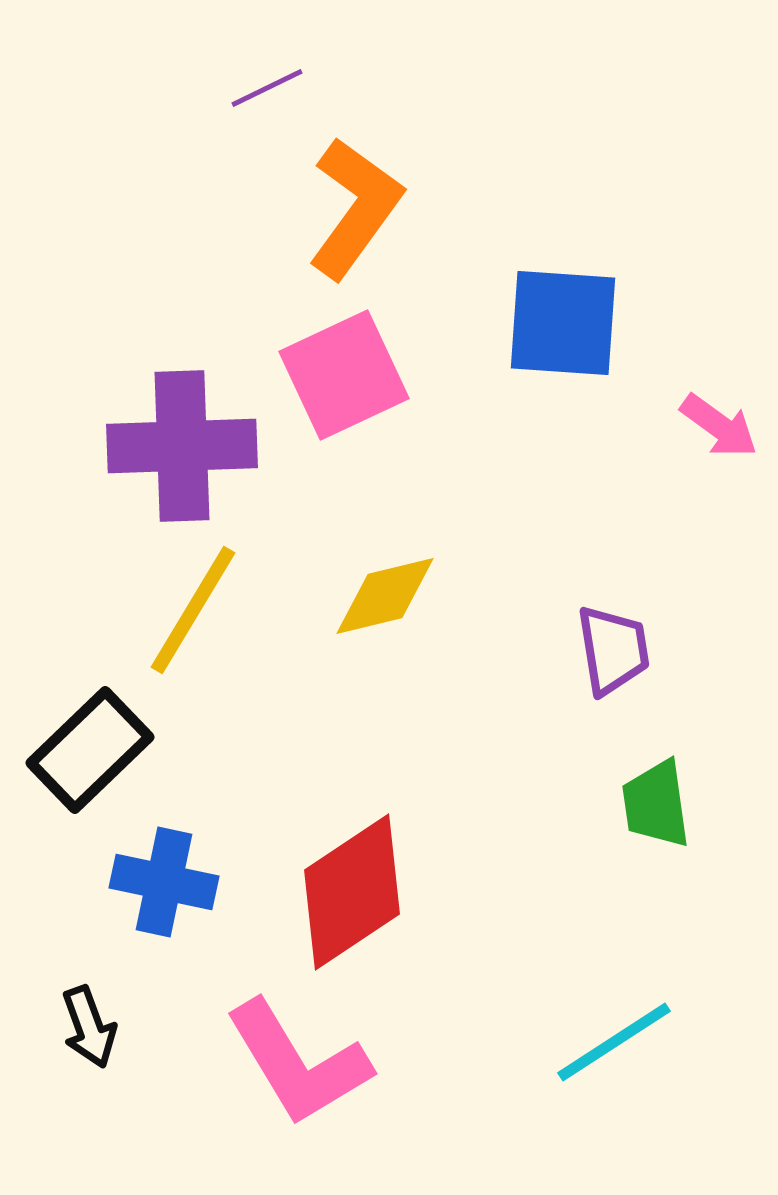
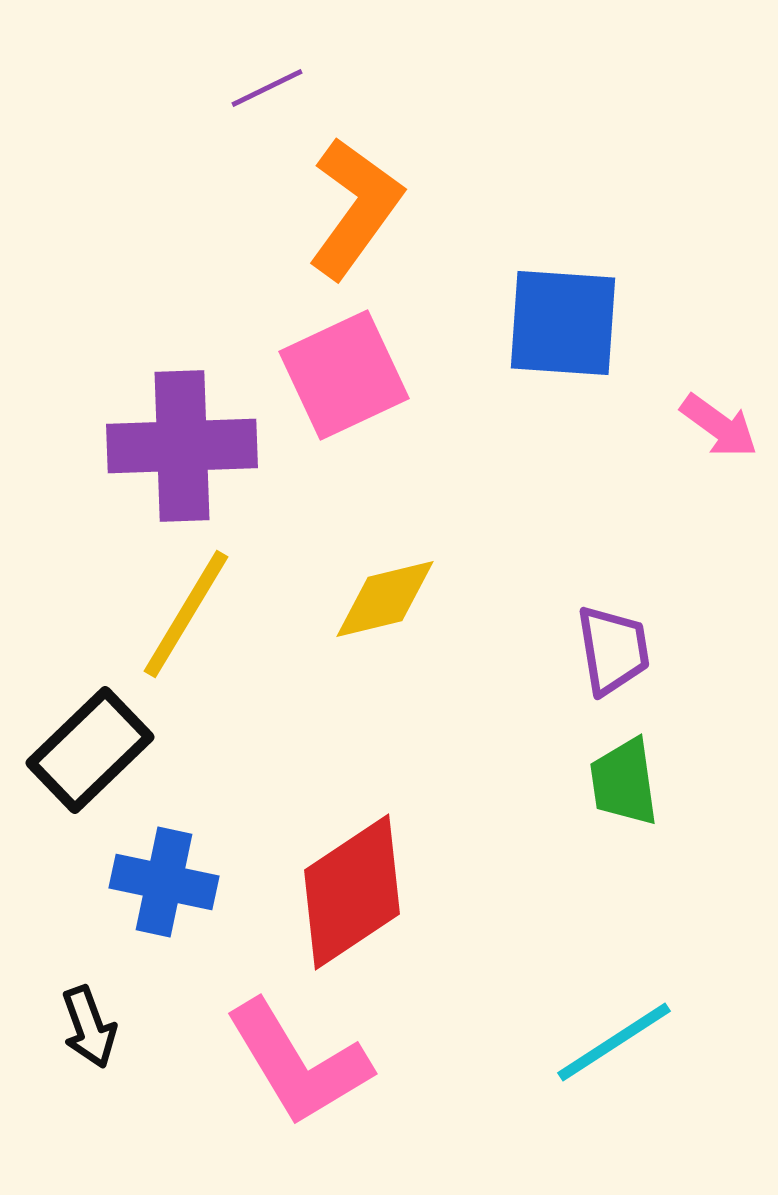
yellow diamond: moved 3 px down
yellow line: moved 7 px left, 4 px down
green trapezoid: moved 32 px left, 22 px up
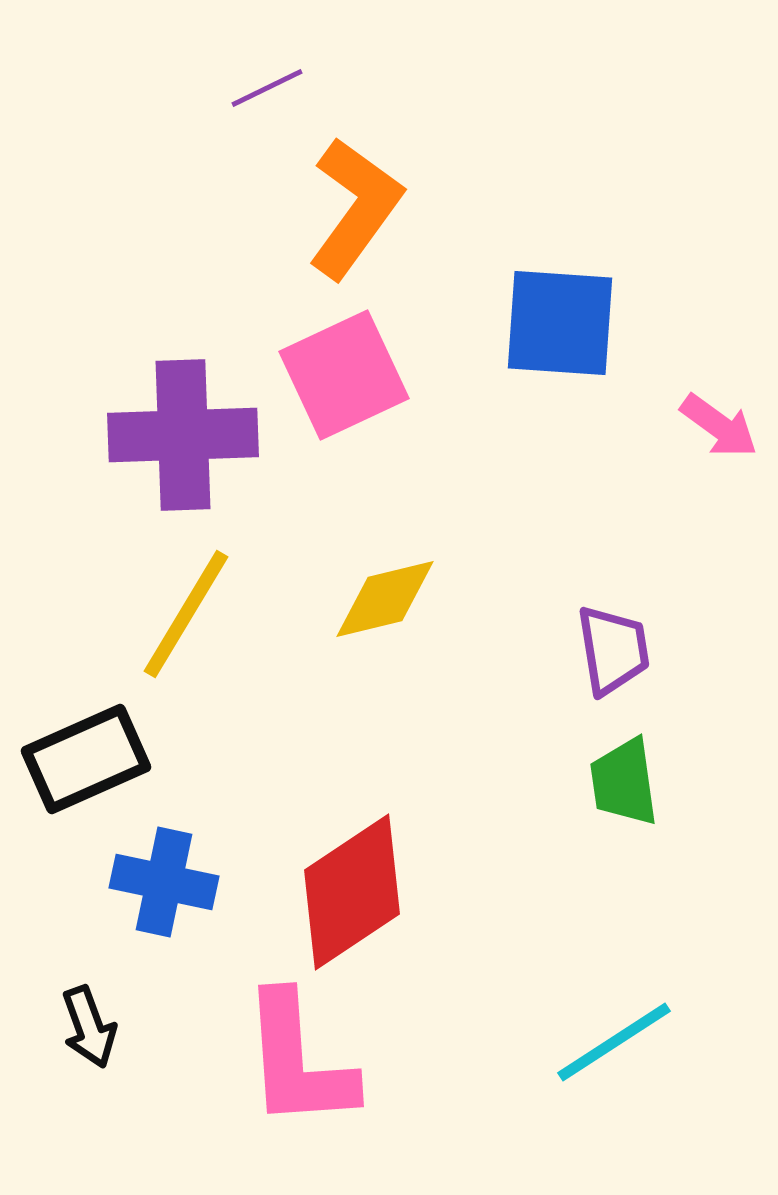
blue square: moved 3 px left
purple cross: moved 1 px right, 11 px up
black rectangle: moved 4 px left, 9 px down; rotated 20 degrees clockwise
pink L-shape: moved 2 px up; rotated 27 degrees clockwise
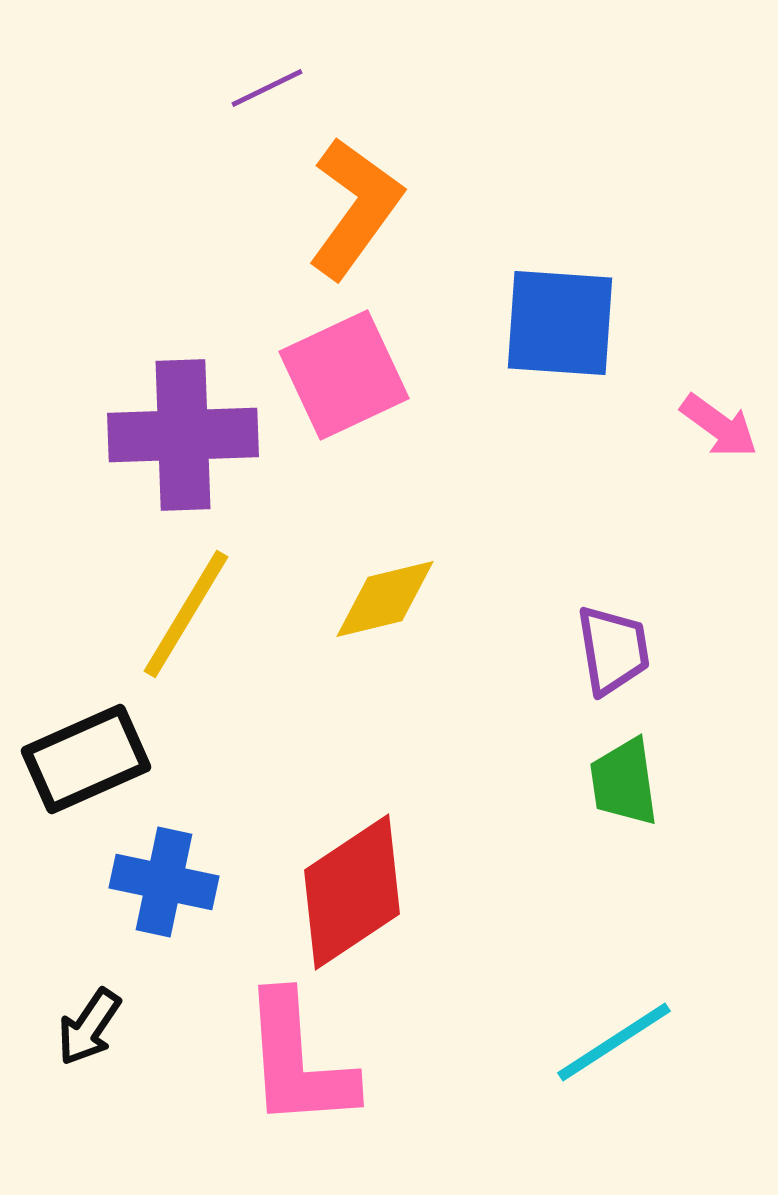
black arrow: rotated 54 degrees clockwise
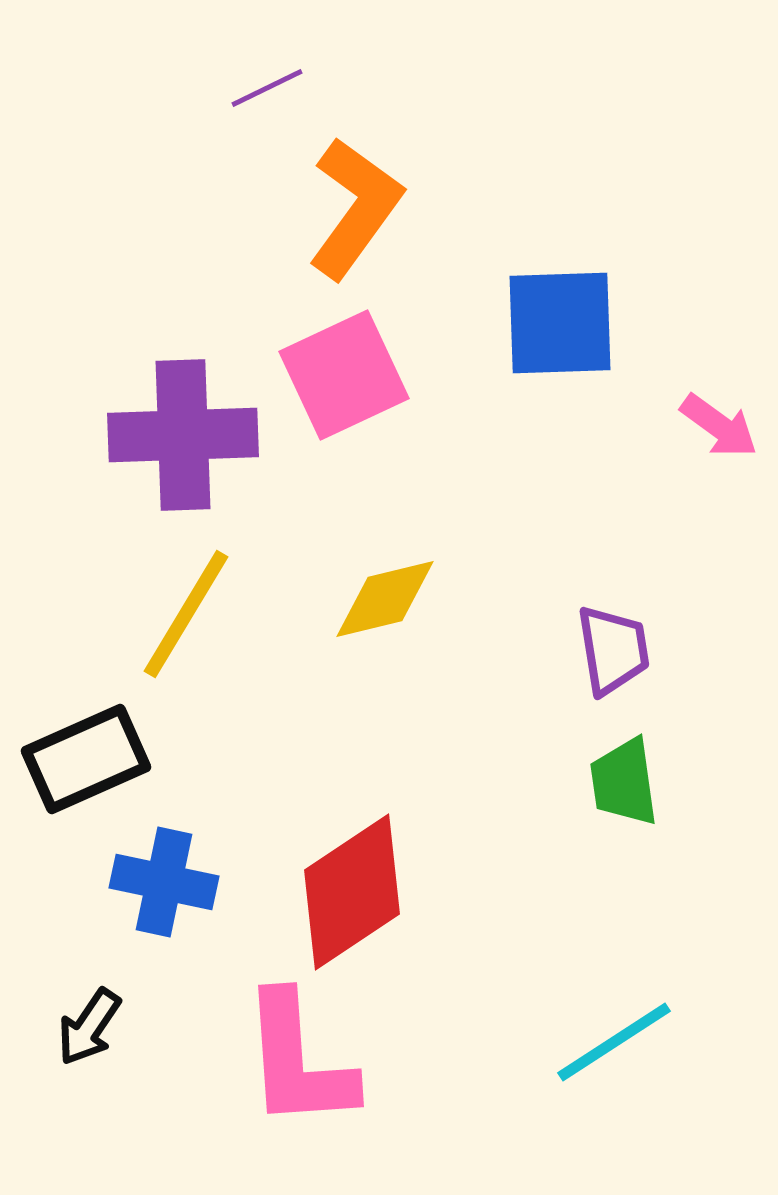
blue square: rotated 6 degrees counterclockwise
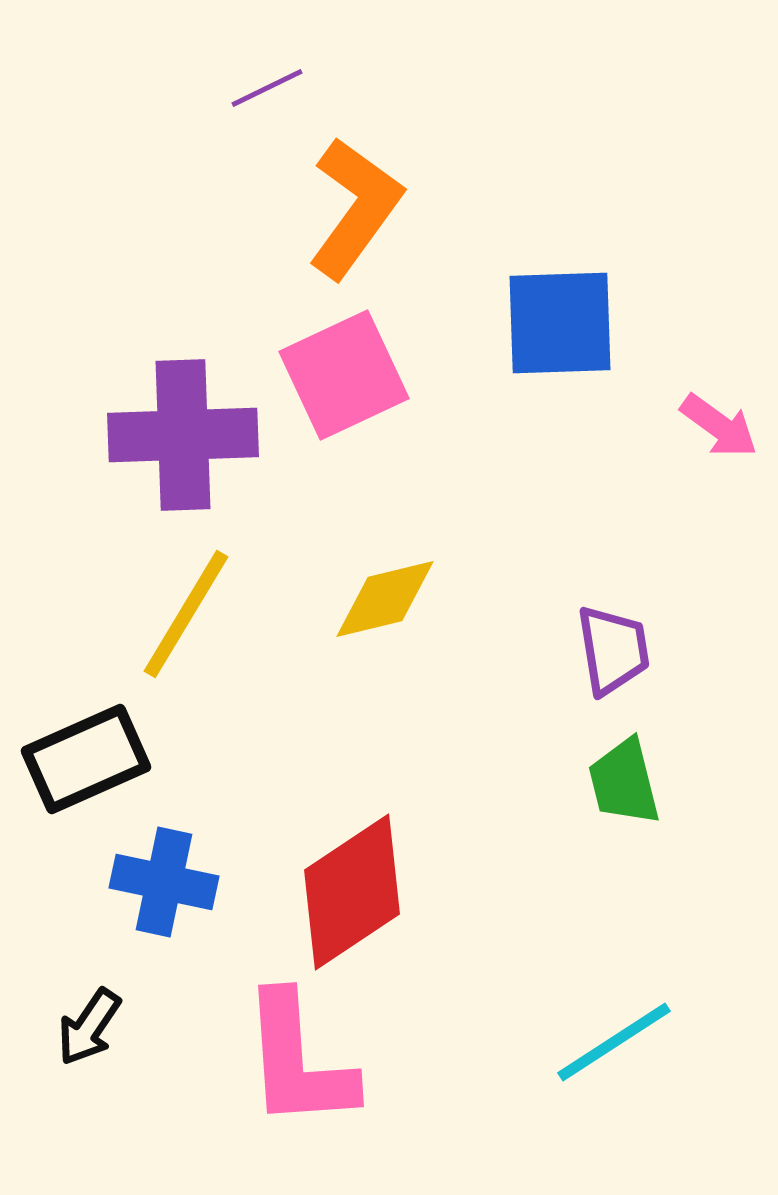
green trapezoid: rotated 6 degrees counterclockwise
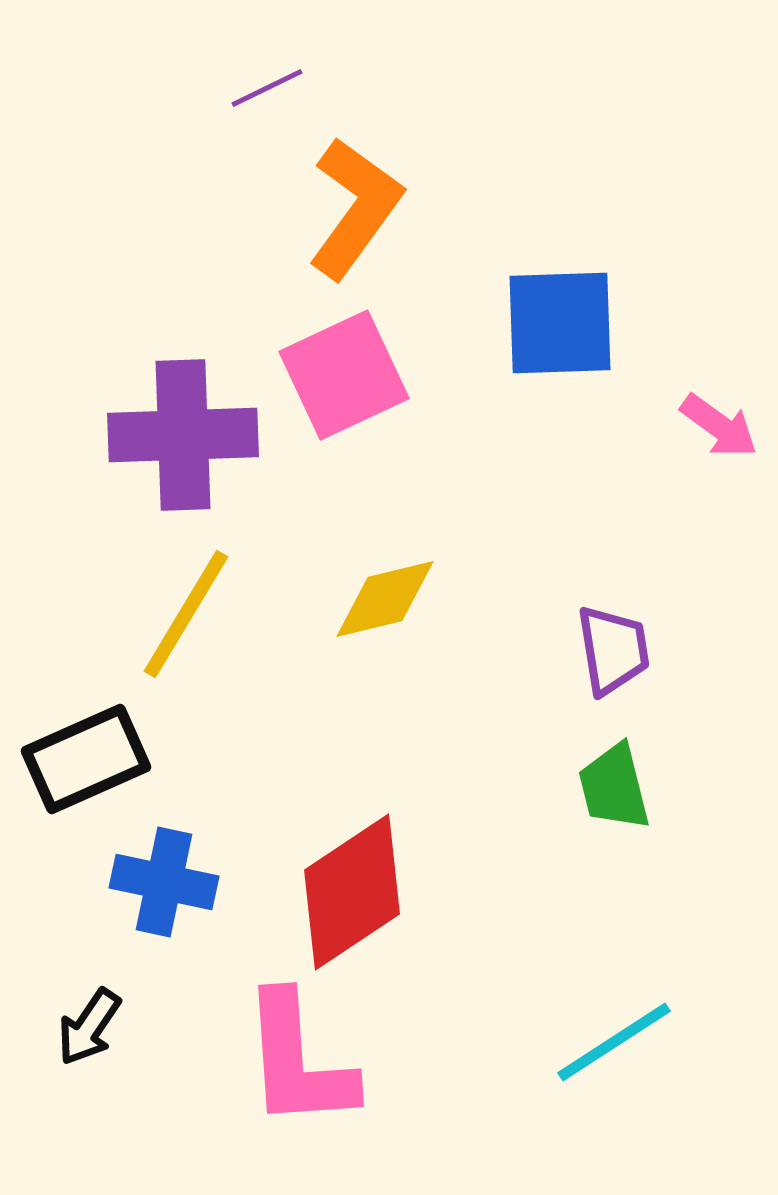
green trapezoid: moved 10 px left, 5 px down
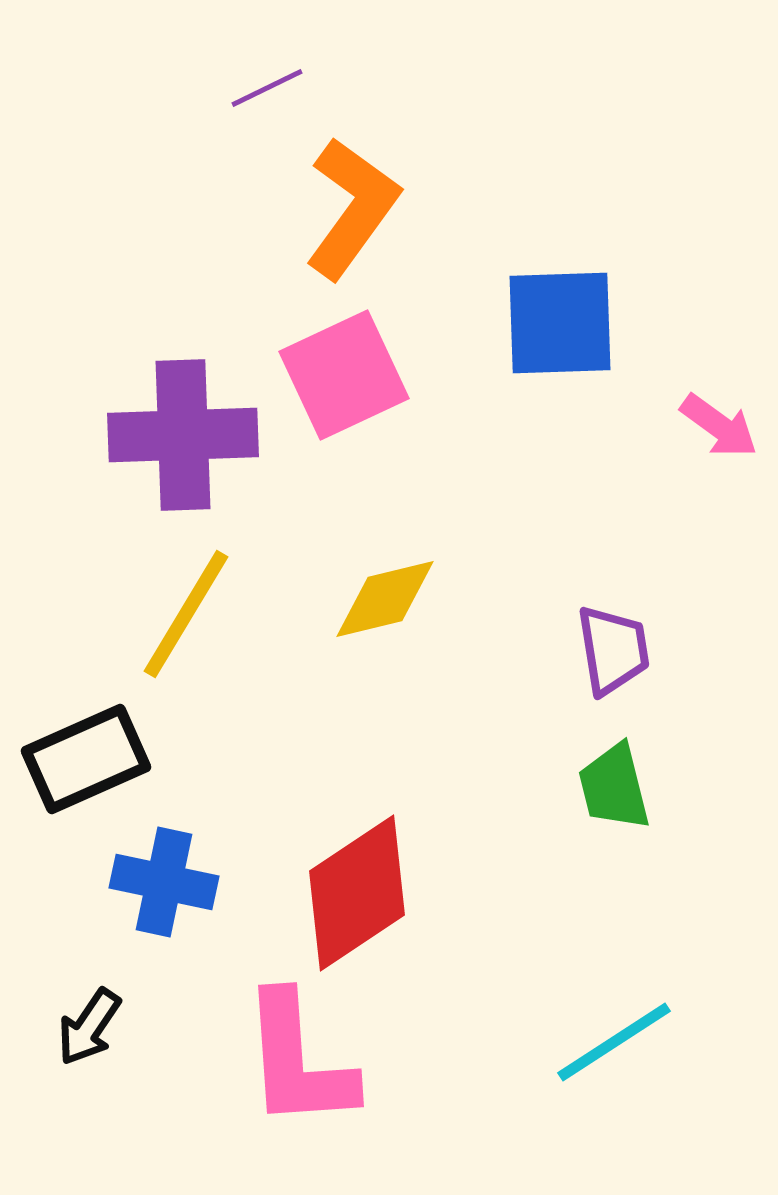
orange L-shape: moved 3 px left
red diamond: moved 5 px right, 1 px down
